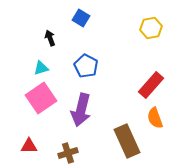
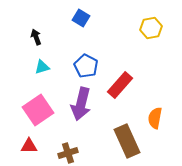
black arrow: moved 14 px left, 1 px up
cyan triangle: moved 1 px right, 1 px up
red rectangle: moved 31 px left
pink square: moved 3 px left, 12 px down
purple arrow: moved 6 px up
orange semicircle: rotated 30 degrees clockwise
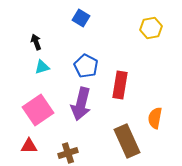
black arrow: moved 5 px down
red rectangle: rotated 32 degrees counterclockwise
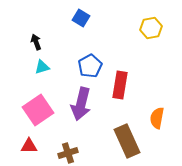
blue pentagon: moved 4 px right; rotated 15 degrees clockwise
orange semicircle: moved 2 px right
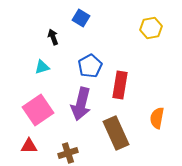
black arrow: moved 17 px right, 5 px up
brown rectangle: moved 11 px left, 8 px up
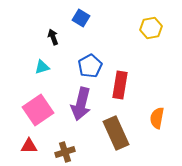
brown cross: moved 3 px left, 1 px up
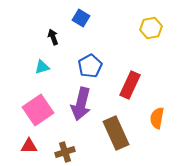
red rectangle: moved 10 px right; rotated 16 degrees clockwise
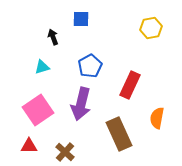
blue square: moved 1 px down; rotated 30 degrees counterclockwise
brown rectangle: moved 3 px right, 1 px down
brown cross: rotated 30 degrees counterclockwise
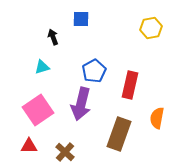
blue pentagon: moved 4 px right, 5 px down
red rectangle: rotated 12 degrees counterclockwise
brown rectangle: rotated 44 degrees clockwise
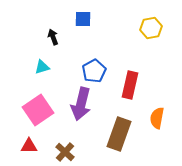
blue square: moved 2 px right
